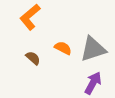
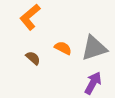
gray triangle: moved 1 px right, 1 px up
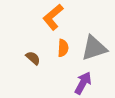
orange L-shape: moved 23 px right
orange semicircle: rotated 66 degrees clockwise
purple arrow: moved 10 px left
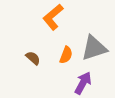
orange semicircle: moved 3 px right, 7 px down; rotated 18 degrees clockwise
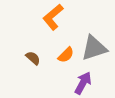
orange semicircle: rotated 24 degrees clockwise
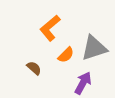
orange L-shape: moved 3 px left, 11 px down
brown semicircle: moved 1 px right, 10 px down
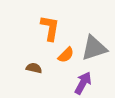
orange L-shape: rotated 140 degrees clockwise
brown semicircle: rotated 28 degrees counterclockwise
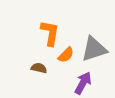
orange L-shape: moved 5 px down
gray triangle: moved 1 px down
brown semicircle: moved 5 px right
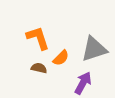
orange L-shape: moved 12 px left, 5 px down; rotated 28 degrees counterclockwise
orange semicircle: moved 5 px left, 3 px down
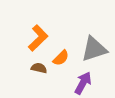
orange L-shape: rotated 64 degrees clockwise
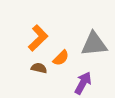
gray triangle: moved 5 px up; rotated 12 degrees clockwise
